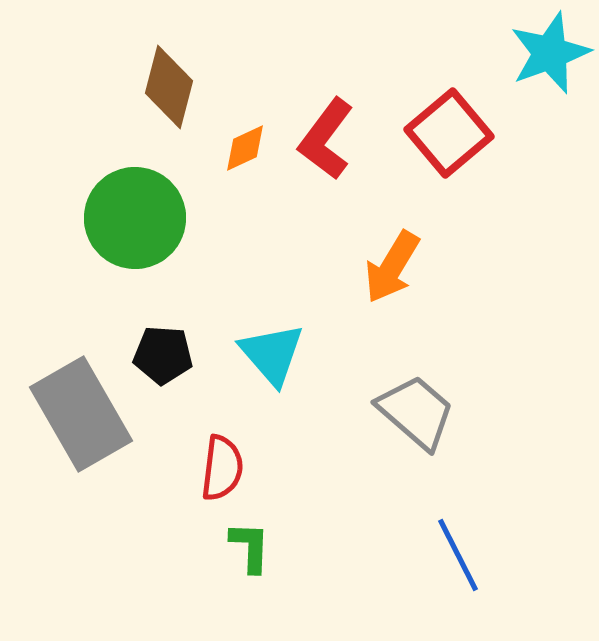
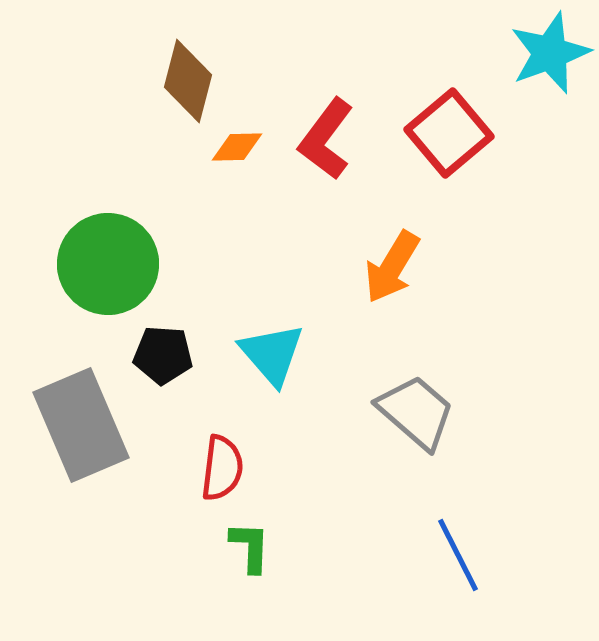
brown diamond: moved 19 px right, 6 px up
orange diamond: moved 8 px left, 1 px up; rotated 24 degrees clockwise
green circle: moved 27 px left, 46 px down
gray rectangle: moved 11 px down; rotated 7 degrees clockwise
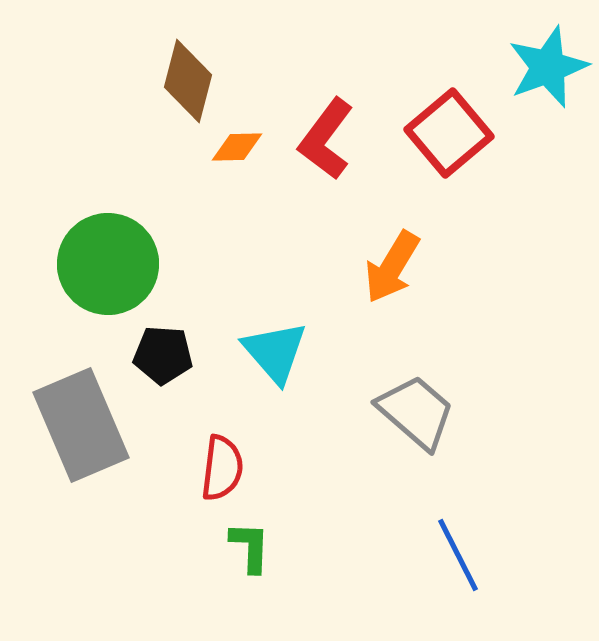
cyan star: moved 2 px left, 14 px down
cyan triangle: moved 3 px right, 2 px up
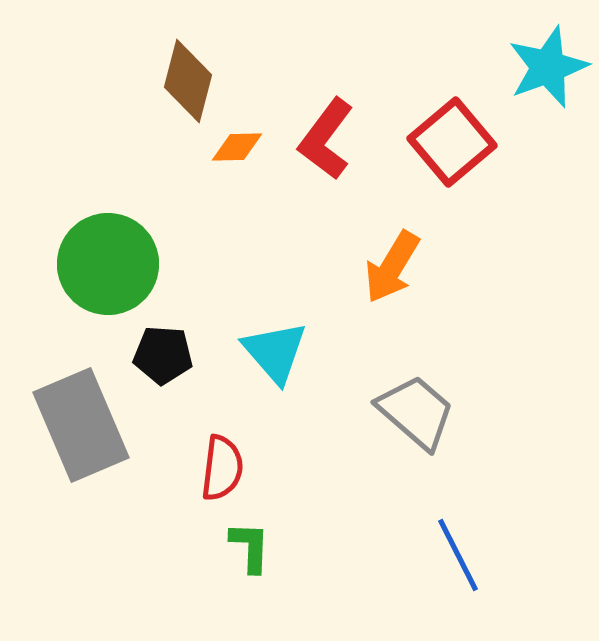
red square: moved 3 px right, 9 px down
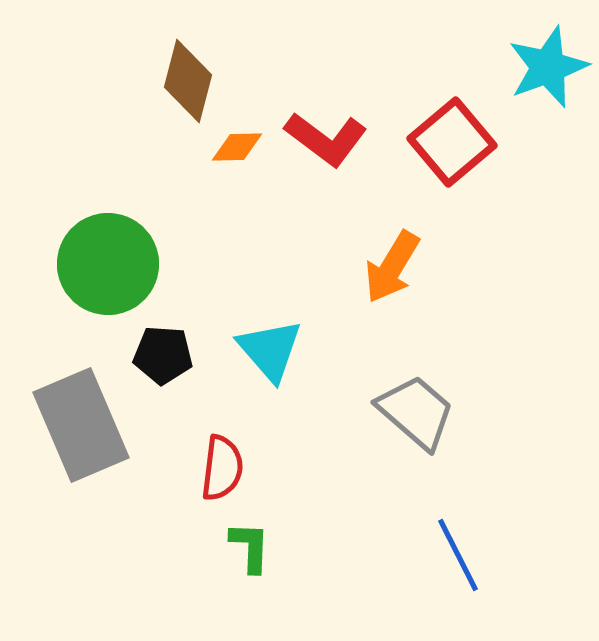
red L-shape: rotated 90 degrees counterclockwise
cyan triangle: moved 5 px left, 2 px up
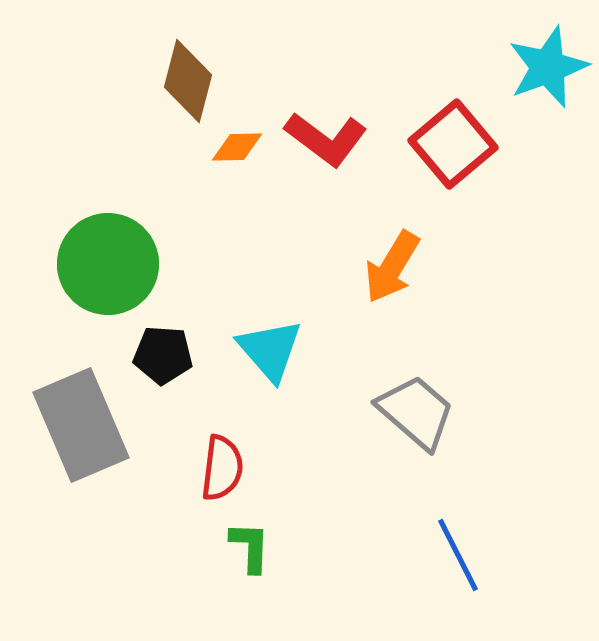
red square: moved 1 px right, 2 px down
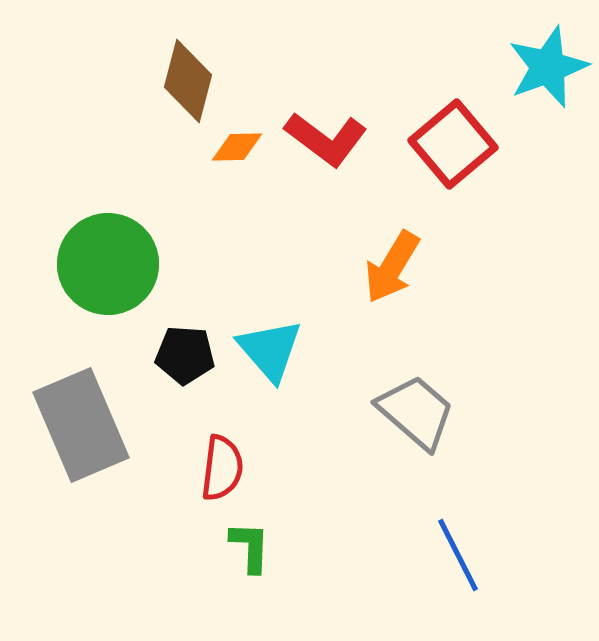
black pentagon: moved 22 px right
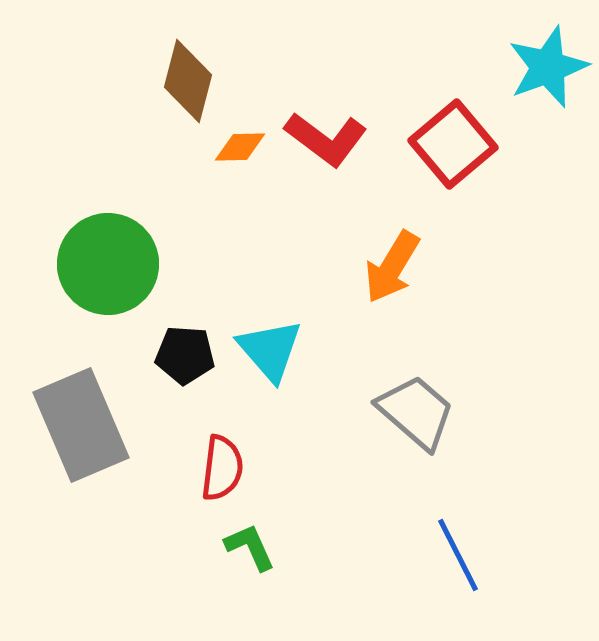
orange diamond: moved 3 px right
green L-shape: rotated 26 degrees counterclockwise
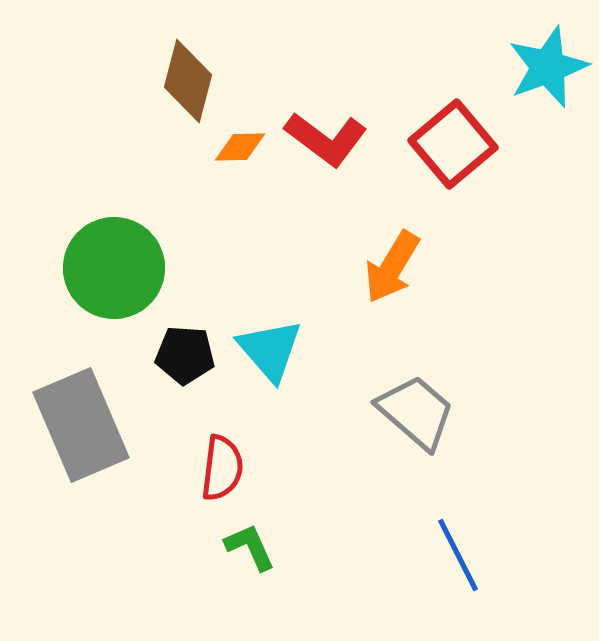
green circle: moved 6 px right, 4 px down
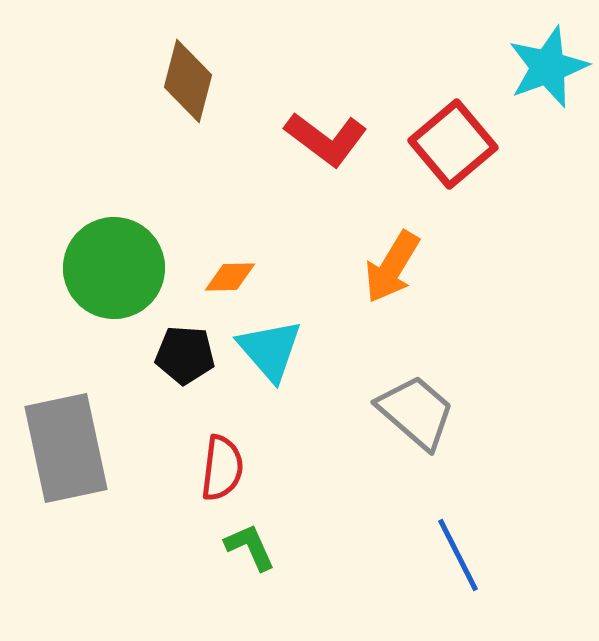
orange diamond: moved 10 px left, 130 px down
gray rectangle: moved 15 px left, 23 px down; rotated 11 degrees clockwise
